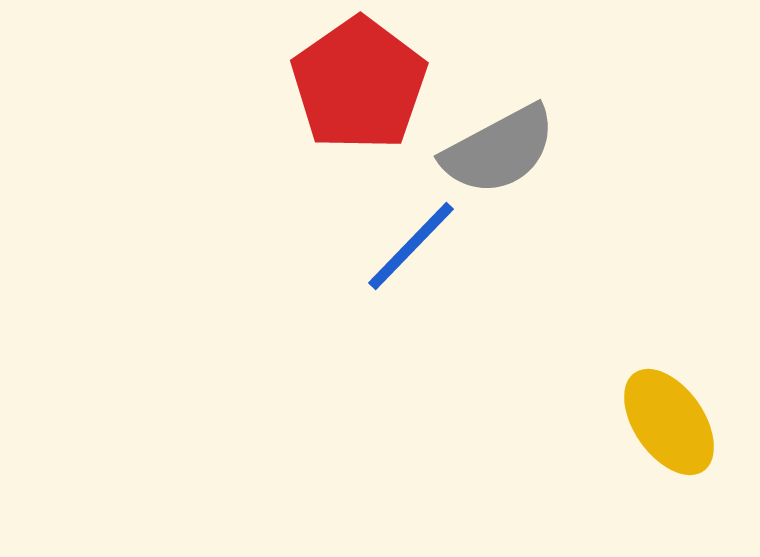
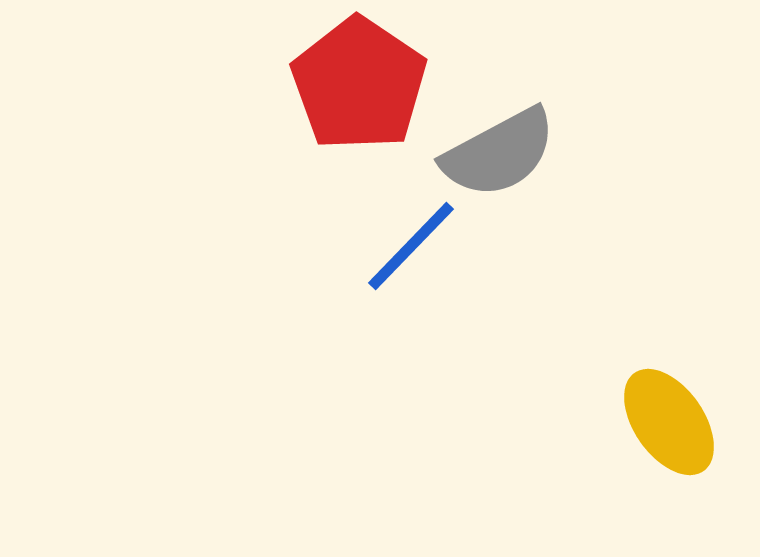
red pentagon: rotated 3 degrees counterclockwise
gray semicircle: moved 3 px down
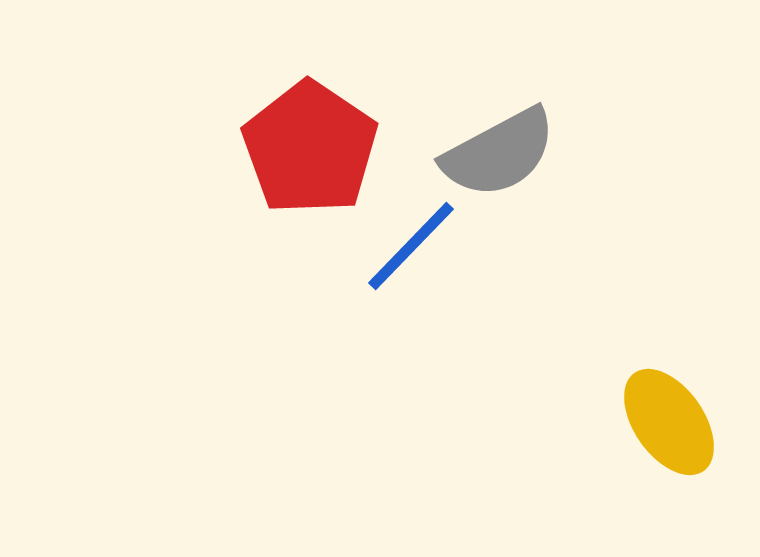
red pentagon: moved 49 px left, 64 px down
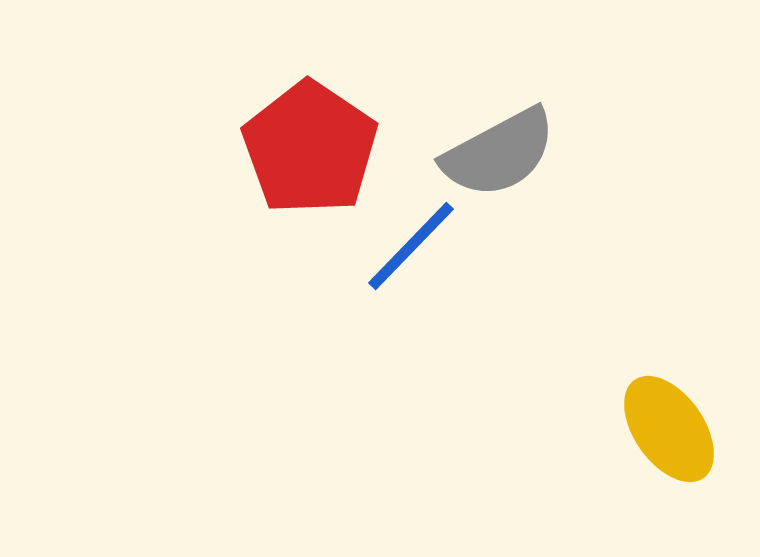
yellow ellipse: moved 7 px down
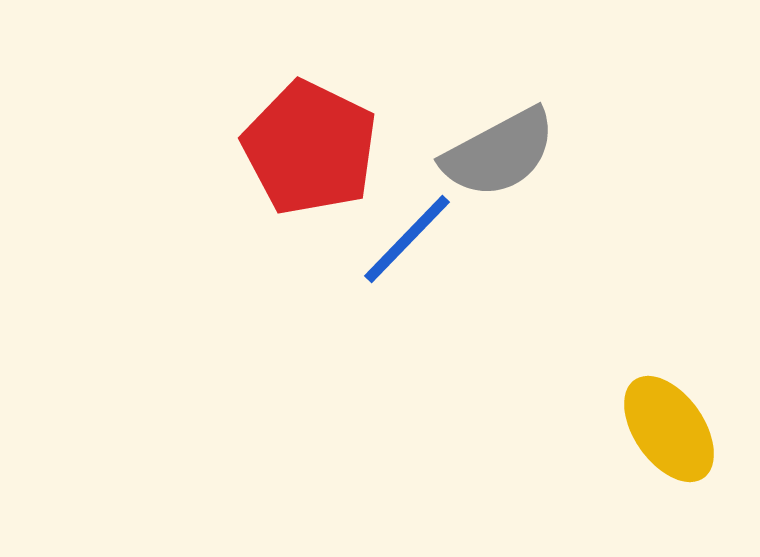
red pentagon: rotated 8 degrees counterclockwise
blue line: moved 4 px left, 7 px up
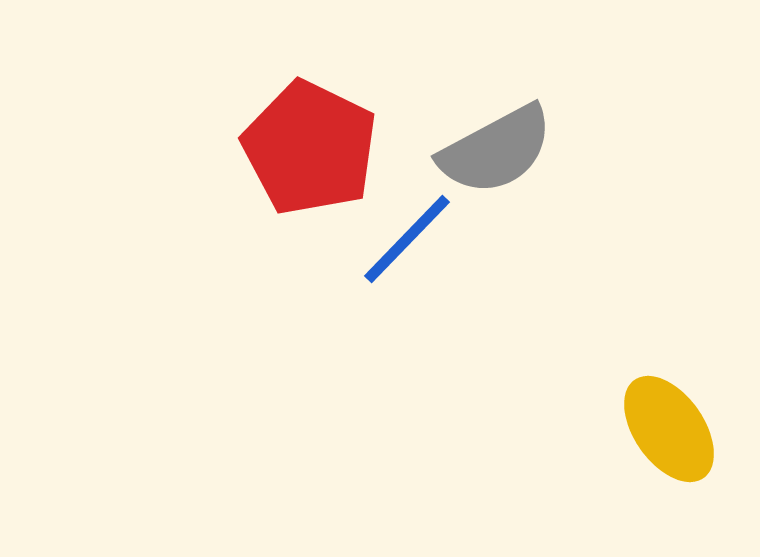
gray semicircle: moved 3 px left, 3 px up
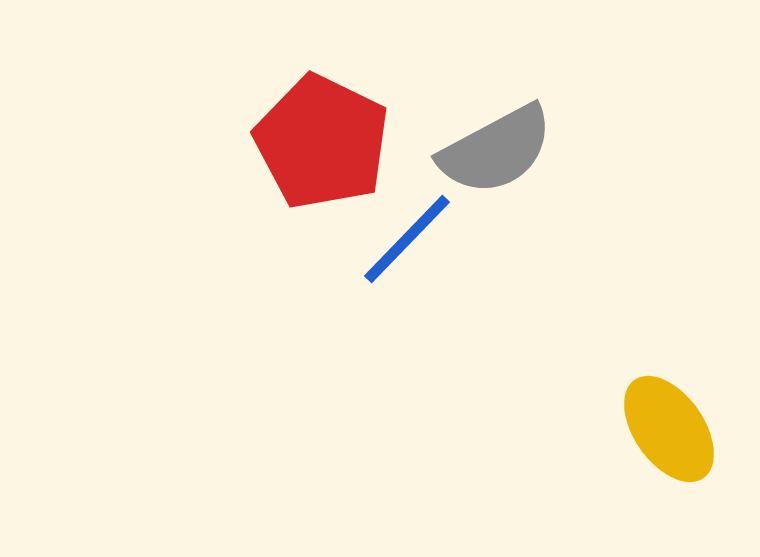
red pentagon: moved 12 px right, 6 px up
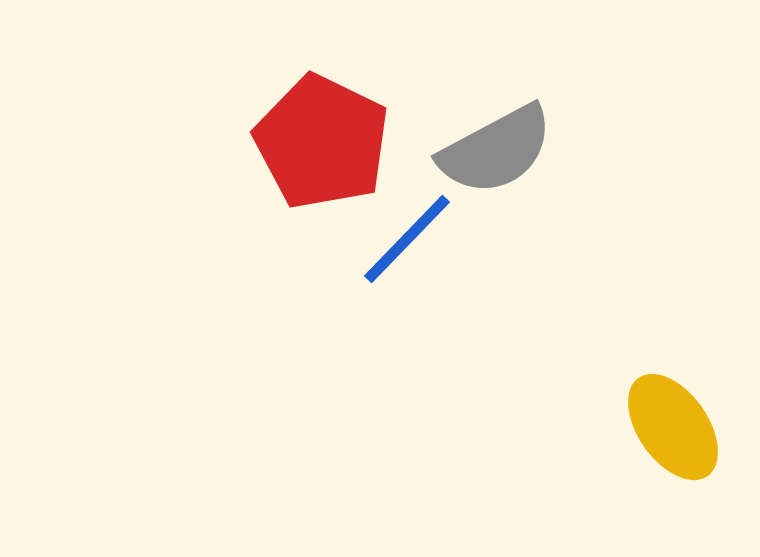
yellow ellipse: moved 4 px right, 2 px up
